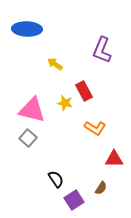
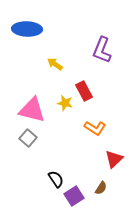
red triangle: rotated 42 degrees counterclockwise
purple square: moved 4 px up
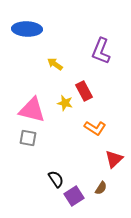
purple L-shape: moved 1 px left, 1 px down
gray square: rotated 30 degrees counterclockwise
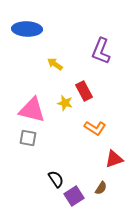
red triangle: rotated 24 degrees clockwise
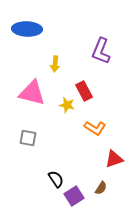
yellow arrow: rotated 119 degrees counterclockwise
yellow star: moved 2 px right, 2 px down
pink triangle: moved 17 px up
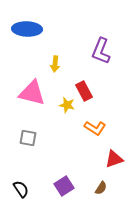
black semicircle: moved 35 px left, 10 px down
purple square: moved 10 px left, 10 px up
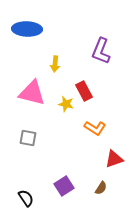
yellow star: moved 1 px left, 1 px up
black semicircle: moved 5 px right, 9 px down
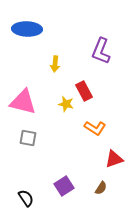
pink triangle: moved 9 px left, 9 px down
